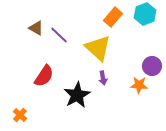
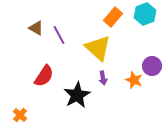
purple line: rotated 18 degrees clockwise
orange star: moved 5 px left, 5 px up; rotated 18 degrees clockwise
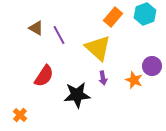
black star: rotated 24 degrees clockwise
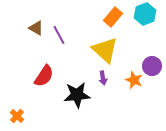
yellow triangle: moved 7 px right, 2 px down
orange cross: moved 3 px left, 1 px down
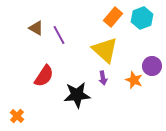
cyan hexagon: moved 3 px left, 4 px down
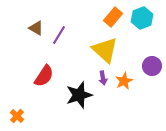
purple line: rotated 60 degrees clockwise
orange star: moved 10 px left, 1 px down; rotated 24 degrees clockwise
black star: moved 2 px right; rotated 12 degrees counterclockwise
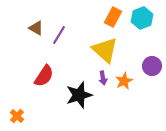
orange rectangle: rotated 12 degrees counterclockwise
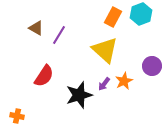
cyan hexagon: moved 1 px left, 4 px up
purple arrow: moved 1 px right, 6 px down; rotated 48 degrees clockwise
orange cross: rotated 32 degrees counterclockwise
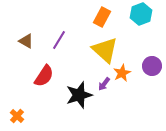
orange rectangle: moved 11 px left
brown triangle: moved 10 px left, 13 px down
purple line: moved 5 px down
orange star: moved 2 px left, 8 px up
orange cross: rotated 32 degrees clockwise
